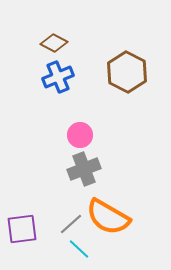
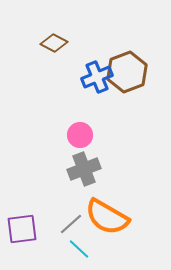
brown hexagon: rotated 12 degrees clockwise
blue cross: moved 39 px right
orange semicircle: moved 1 px left
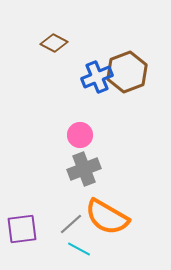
cyan line: rotated 15 degrees counterclockwise
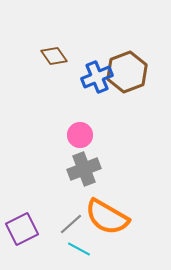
brown diamond: moved 13 px down; rotated 28 degrees clockwise
purple square: rotated 20 degrees counterclockwise
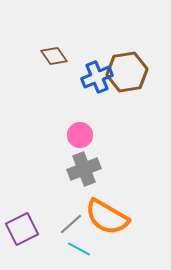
brown hexagon: rotated 12 degrees clockwise
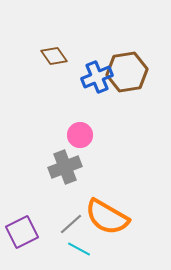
gray cross: moved 19 px left, 2 px up
purple square: moved 3 px down
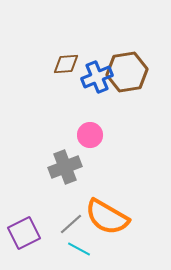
brown diamond: moved 12 px right, 8 px down; rotated 60 degrees counterclockwise
pink circle: moved 10 px right
purple square: moved 2 px right, 1 px down
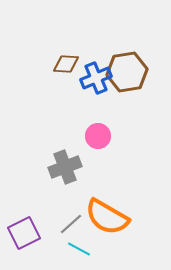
brown diamond: rotated 8 degrees clockwise
blue cross: moved 1 px left, 1 px down
pink circle: moved 8 px right, 1 px down
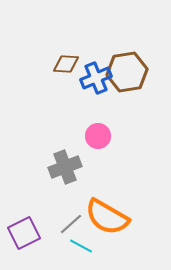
cyan line: moved 2 px right, 3 px up
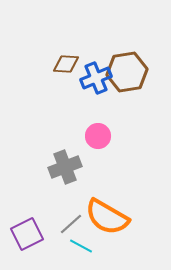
purple square: moved 3 px right, 1 px down
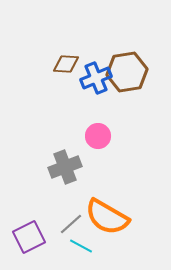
purple square: moved 2 px right, 3 px down
